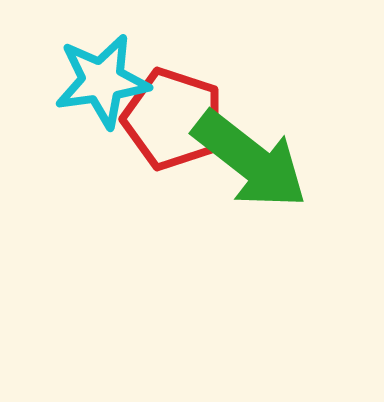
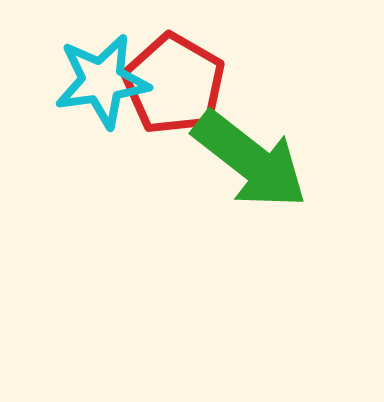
red pentagon: moved 1 px right, 35 px up; rotated 12 degrees clockwise
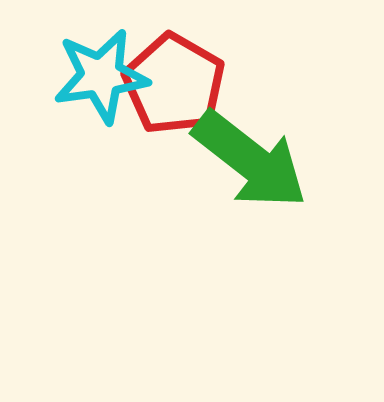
cyan star: moved 1 px left, 5 px up
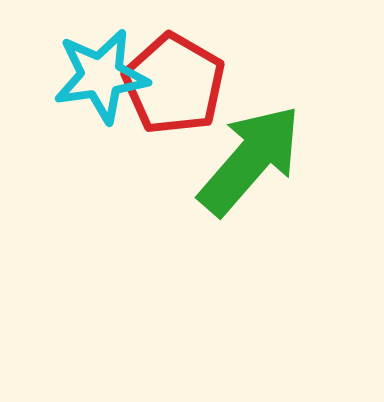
green arrow: rotated 87 degrees counterclockwise
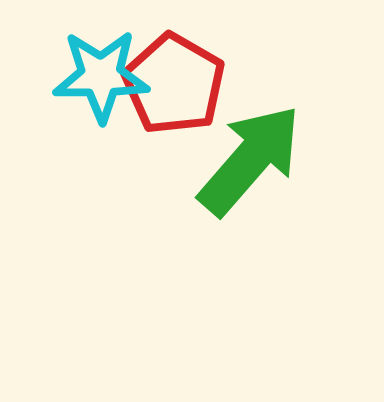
cyan star: rotated 8 degrees clockwise
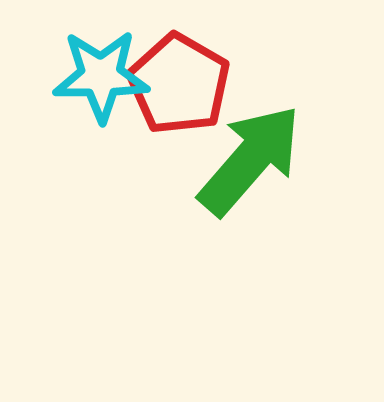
red pentagon: moved 5 px right
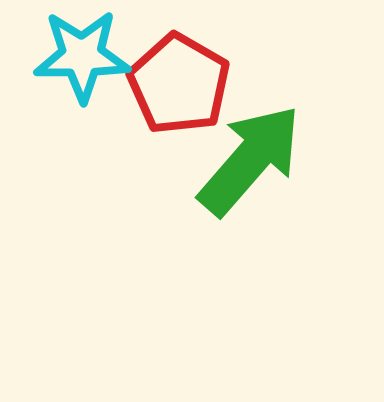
cyan star: moved 19 px left, 20 px up
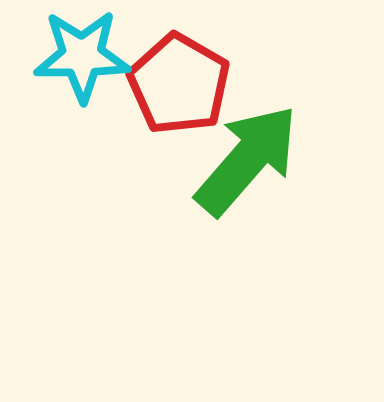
green arrow: moved 3 px left
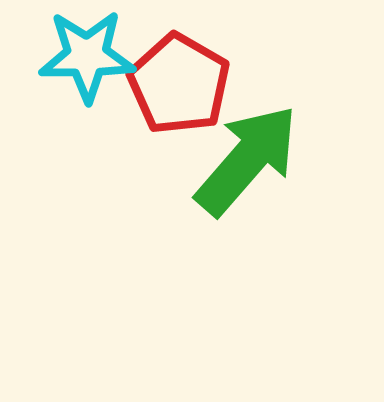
cyan star: moved 5 px right
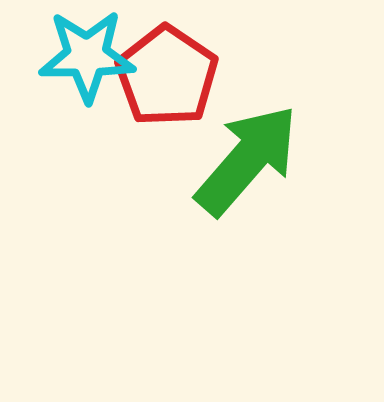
red pentagon: moved 12 px left, 8 px up; rotated 4 degrees clockwise
